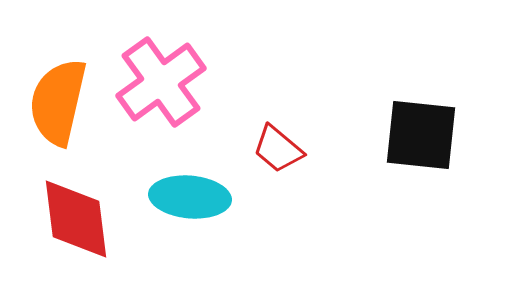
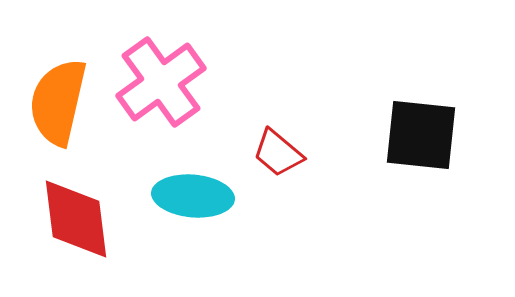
red trapezoid: moved 4 px down
cyan ellipse: moved 3 px right, 1 px up
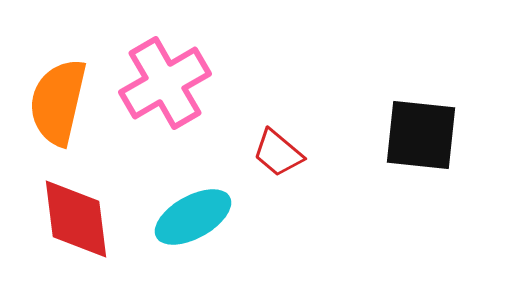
pink cross: moved 4 px right, 1 px down; rotated 6 degrees clockwise
cyan ellipse: moved 21 px down; rotated 34 degrees counterclockwise
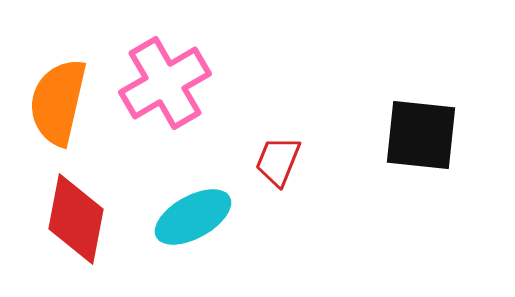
red trapezoid: moved 8 px down; rotated 72 degrees clockwise
red diamond: rotated 18 degrees clockwise
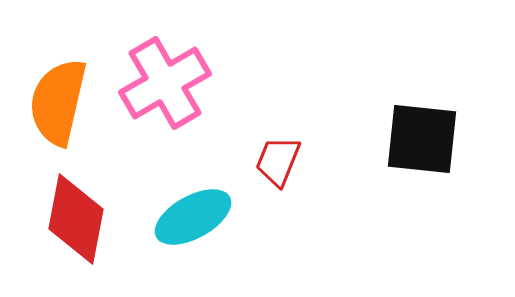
black square: moved 1 px right, 4 px down
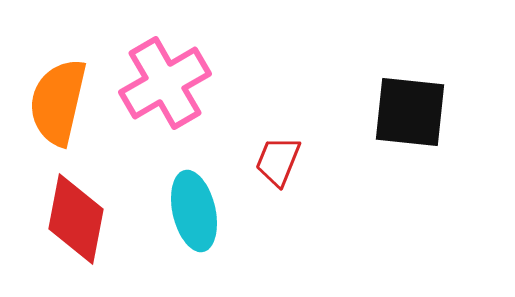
black square: moved 12 px left, 27 px up
cyan ellipse: moved 1 px right, 6 px up; rotated 74 degrees counterclockwise
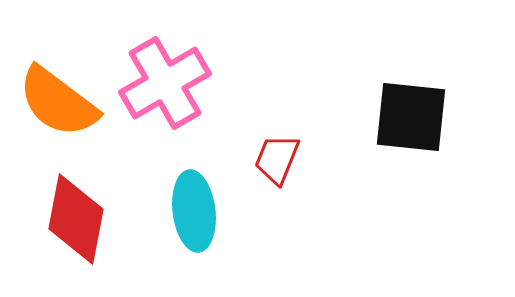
orange semicircle: rotated 66 degrees counterclockwise
black square: moved 1 px right, 5 px down
red trapezoid: moved 1 px left, 2 px up
cyan ellipse: rotated 6 degrees clockwise
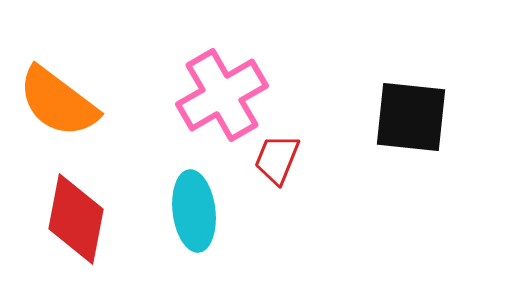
pink cross: moved 57 px right, 12 px down
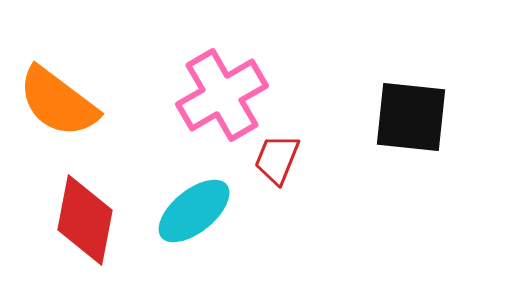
cyan ellipse: rotated 58 degrees clockwise
red diamond: moved 9 px right, 1 px down
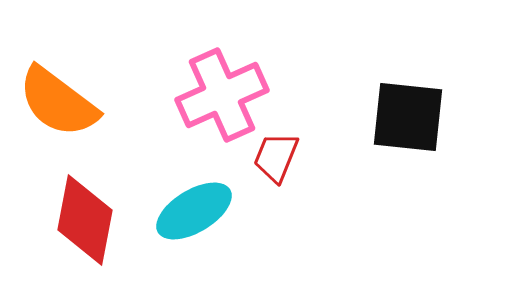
pink cross: rotated 6 degrees clockwise
black square: moved 3 px left
red trapezoid: moved 1 px left, 2 px up
cyan ellipse: rotated 8 degrees clockwise
